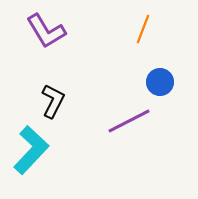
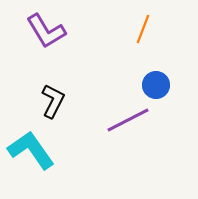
blue circle: moved 4 px left, 3 px down
purple line: moved 1 px left, 1 px up
cyan L-shape: rotated 78 degrees counterclockwise
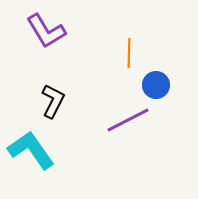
orange line: moved 14 px left, 24 px down; rotated 20 degrees counterclockwise
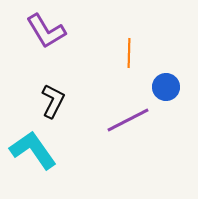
blue circle: moved 10 px right, 2 px down
cyan L-shape: moved 2 px right
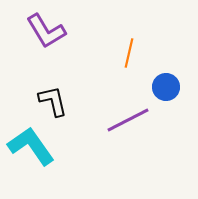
orange line: rotated 12 degrees clockwise
black L-shape: rotated 40 degrees counterclockwise
cyan L-shape: moved 2 px left, 4 px up
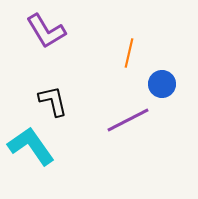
blue circle: moved 4 px left, 3 px up
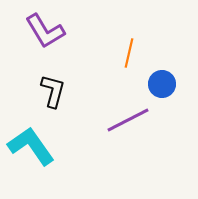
purple L-shape: moved 1 px left
black L-shape: moved 10 px up; rotated 28 degrees clockwise
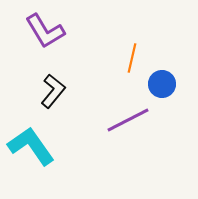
orange line: moved 3 px right, 5 px down
black L-shape: rotated 24 degrees clockwise
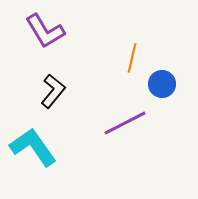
purple line: moved 3 px left, 3 px down
cyan L-shape: moved 2 px right, 1 px down
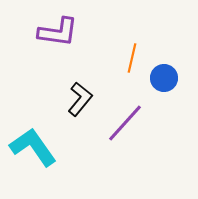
purple L-shape: moved 13 px right, 1 px down; rotated 51 degrees counterclockwise
blue circle: moved 2 px right, 6 px up
black L-shape: moved 27 px right, 8 px down
purple line: rotated 21 degrees counterclockwise
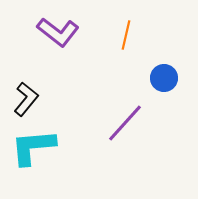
purple L-shape: rotated 30 degrees clockwise
orange line: moved 6 px left, 23 px up
black L-shape: moved 54 px left
cyan L-shape: rotated 60 degrees counterclockwise
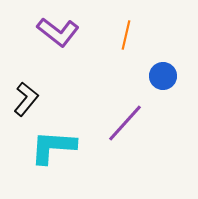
blue circle: moved 1 px left, 2 px up
cyan L-shape: moved 20 px right; rotated 9 degrees clockwise
